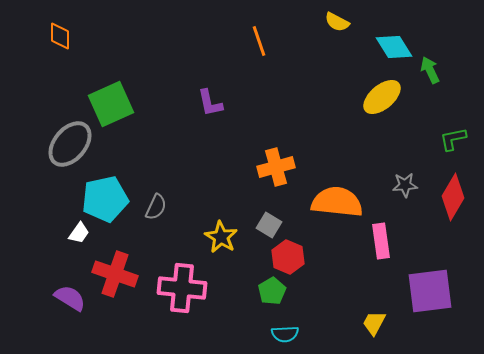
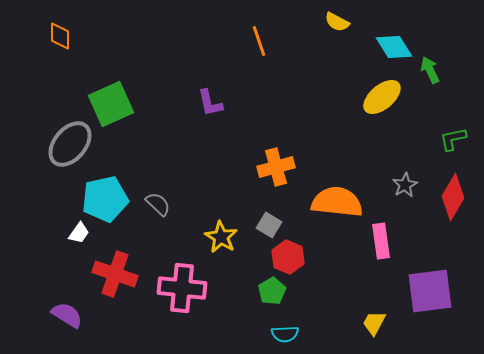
gray star: rotated 25 degrees counterclockwise
gray semicircle: moved 2 px right, 3 px up; rotated 72 degrees counterclockwise
purple semicircle: moved 3 px left, 17 px down
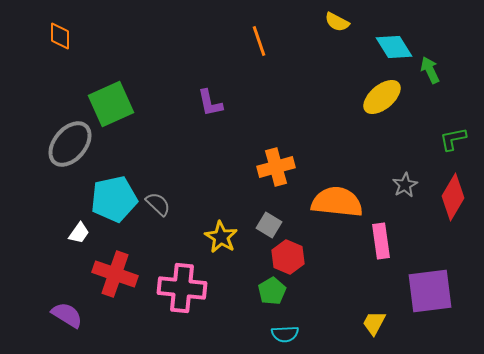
cyan pentagon: moved 9 px right
